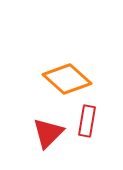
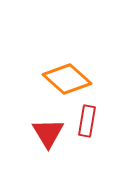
red triangle: rotated 16 degrees counterclockwise
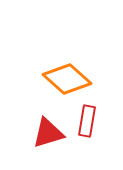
red triangle: rotated 44 degrees clockwise
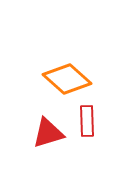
red rectangle: rotated 12 degrees counterclockwise
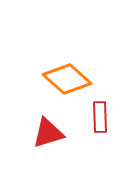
red rectangle: moved 13 px right, 4 px up
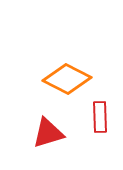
orange diamond: rotated 15 degrees counterclockwise
